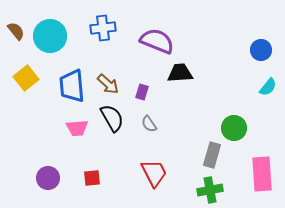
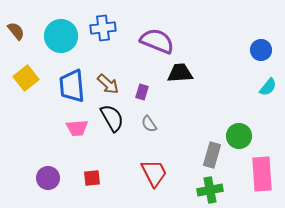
cyan circle: moved 11 px right
green circle: moved 5 px right, 8 px down
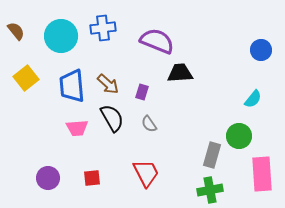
cyan semicircle: moved 15 px left, 12 px down
red trapezoid: moved 8 px left
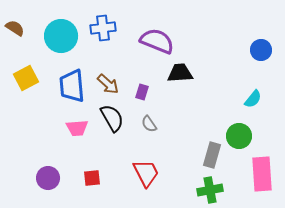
brown semicircle: moved 1 px left, 3 px up; rotated 18 degrees counterclockwise
yellow square: rotated 10 degrees clockwise
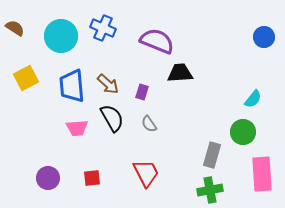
blue cross: rotated 30 degrees clockwise
blue circle: moved 3 px right, 13 px up
green circle: moved 4 px right, 4 px up
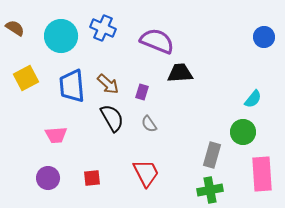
pink trapezoid: moved 21 px left, 7 px down
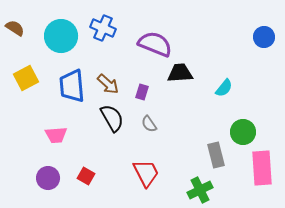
purple semicircle: moved 2 px left, 3 px down
cyan semicircle: moved 29 px left, 11 px up
gray rectangle: moved 4 px right; rotated 30 degrees counterclockwise
pink rectangle: moved 6 px up
red square: moved 6 px left, 2 px up; rotated 36 degrees clockwise
green cross: moved 10 px left; rotated 15 degrees counterclockwise
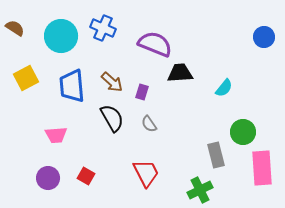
brown arrow: moved 4 px right, 2 px up
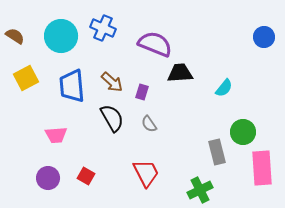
brown semicircle: moved 8 px down
gray rectangle: moved 1 px right, 3 px up
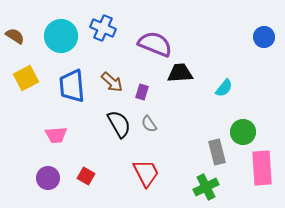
black semicircle: moved 7 px right, 6 px down
green cross: moved 6 px right, 3 px up
